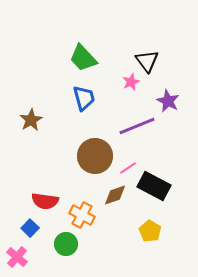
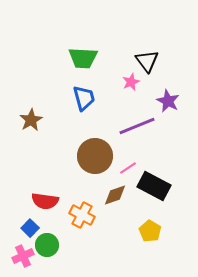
green trapezoid: rotated 44 degrees counterclockwise
green circle: moved 19 px left, 1 px down
pink cross: moved 6 px right, 1 px up; rotated 25 degrees clockwise
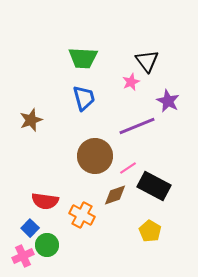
brown star: rotated 10 degrees clockwise
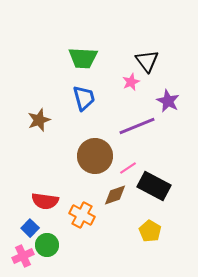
brown star: moved 8 px right
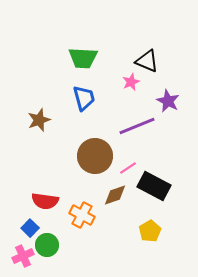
black triangle: rotated 30 degrees counterclockwise
yellow pentagon: rotated 10 degrees clockwise
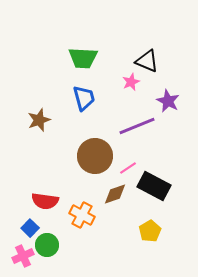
brown diamond: moved 1 px up
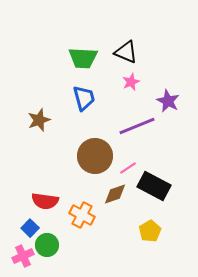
black triangle: moved 21 px left, 9 px up
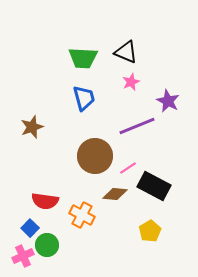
brown star: moved 7 px left, 7 px down
brown diamond: rotated 25 degrees clockwise
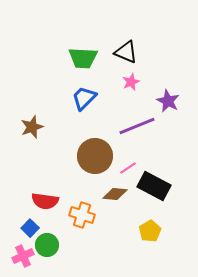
blue trapezoid: rotated 120 degrees counterclockwise
orange cross: rotated 10 degrees counterclockwise
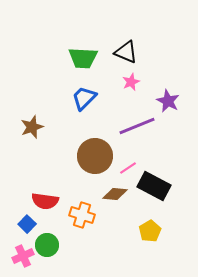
blue square: moved 3 px left, 4 px up
